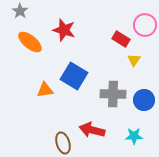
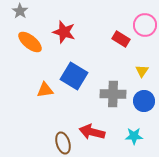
red star: moved 2 px down
yellow triangle: moved 8 px right, 11 px down
blue circle: moved 1 px down
red arrow: moved 2 px down
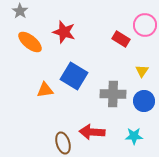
red arrow: rotated 10 degrees counterclockwise
